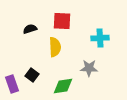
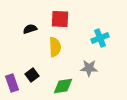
red square: moved 2 px left, 2 px up
cyan cross: rotated 18 degrees counterclockwise
black square: rotated 16 degrees clockwise
purple rectangle: moved 1 px up
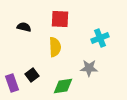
black semicircle: moved 6 px left, 2 px up; rotated 32 degrees clockwise
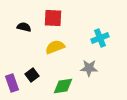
red square: moved 7 px left, 1 px up
yellow semicircle: rotated 108 degrees counterclockwise
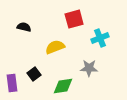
red square: moved 21 px right, 1 px down; rotated 18 degrees counterclockwise
black square: moved 2 px right, 1 px up
purple rectangle: rotated 12 degrees clockwise
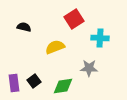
red square: rotated 18 degrees counterclockwise
cyan cross: rotated 24 degrees clockwise
black square: moved 7 px down
purple rectangle: moved 2 px right
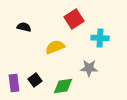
black square: moved 1 px right, 1 px up
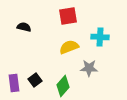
red square: moved 6 px left, 3 px up; rotated 24 degrees clockwise
cyan cross: moved 1 px up
yellow semicircle: moved 14 px right
green diamond: rotated 40 degrees counterclockwise
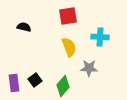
yellow semicircle: rotated 90 degrees clockwise
